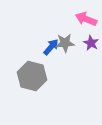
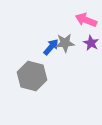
pink arrow: moved 1 px down
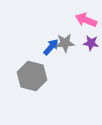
purple star: rotated 21 degrees counterclockwise
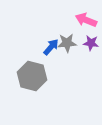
gray star: moved 2 px right
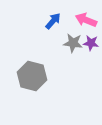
gray star: moved 6 px right; rotated 12 degrees clockwise
blue arrow: moved 2 px right, 26 px up
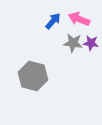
pink arrow: moved 7 px left, 1 px up
gray hexagon: moved 1 px right
